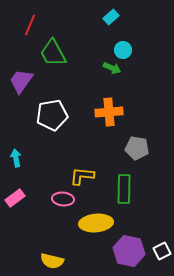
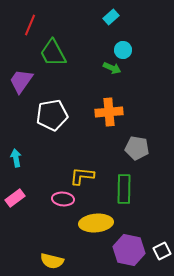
purple hexagon: moved 1 px up
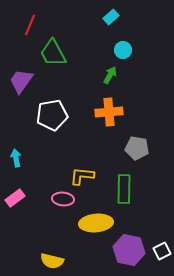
green arrow: moved 2 px left, 7 px down; rotated 84 degrees counterclockwise
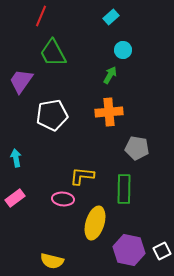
red line: moved 11 px right, 9 px up
yellow ellipse: moved 1 px left; rotated 68 degrees counterclockwise
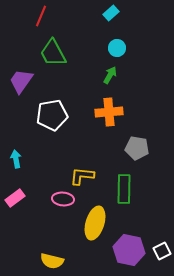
cyan rectangle: moved 4 px up
cyan circle: moved 6 px left, 2 px up
cyan arrow: moved 1 px down
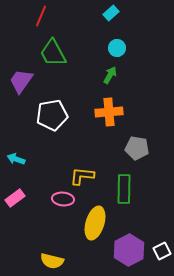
cyan arrow: rotated 60 degrees counterclockwise
purple hexagon: rotated 20 degrees clockwise
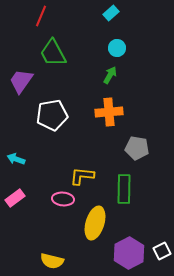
purple hexagon: moved 3 px down
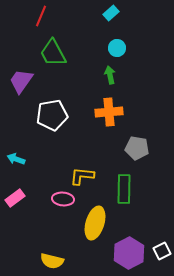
green arrow: rotated 42 degrees counterclockwise
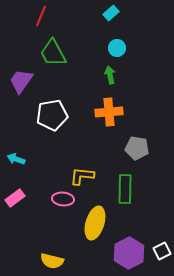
green rectangle: moved 1 px right
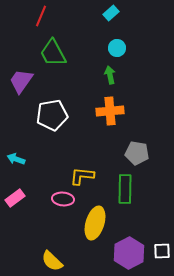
orange cross: moved 1 px right, 1 px up
gray pentagon: moved 5 px down
white square: rotated 24 degrees clockwise
yellow semicircle: rotated 30 degrees clockwise
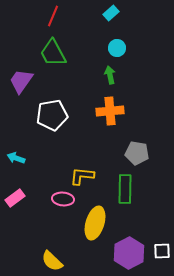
red line: moved 12 px right
cyan arrow: moved 1 px up
